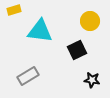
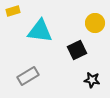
yellow rectangle: moved 1 px left, 1 px down
yellow circle: moved 5 px right, 2 px down
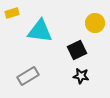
yellow rectangle: moved 1 px left, 2 px down
black star: moved 11 px left, 4 px up
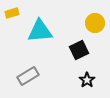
cyan triangle: rotated 12 degrees counterclockwise
black square: moved 2 px right
black star: moved 6 px right, 4 px down; rotated 28 degrees clockwise
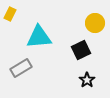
yellow rectangle: moved 2 px left, 1 px down; rotated 48 degrees counterclockwise
cyan triangle: moved 1 px left, 6 px down
black square: moved 2 px right
gray rectangle: moved 7 px left, 8 px up
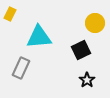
gray rectangle: rotated 35 degrees counterclockwise
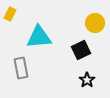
gray rectangle: rotated 35 degrees counterclockwise
